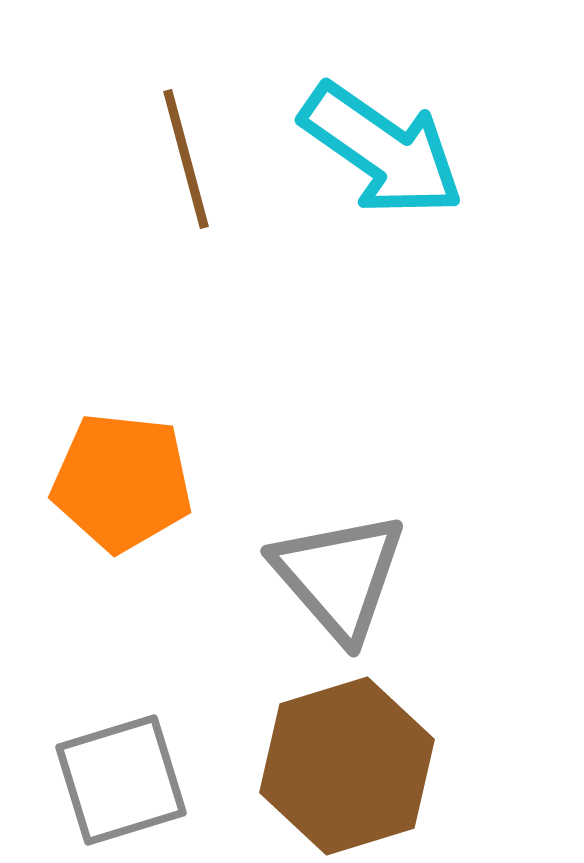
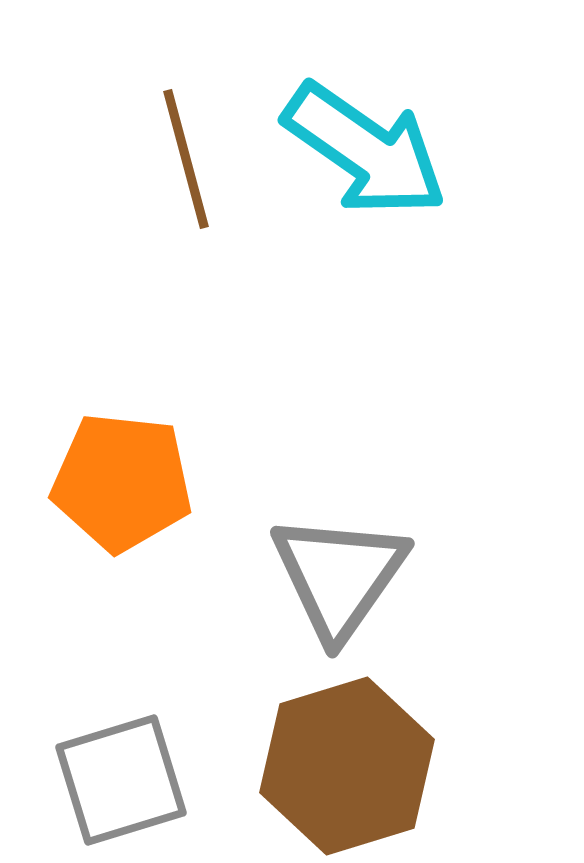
cyan arrow: moved 17 px left
gray triangle: rotated 16 degrees clockwise
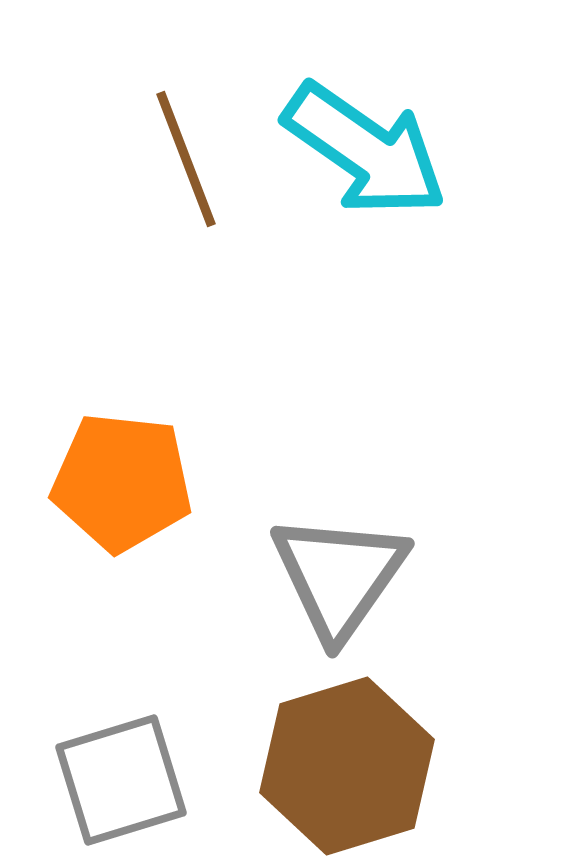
brown line: rotated 6 degrees counterclockwise
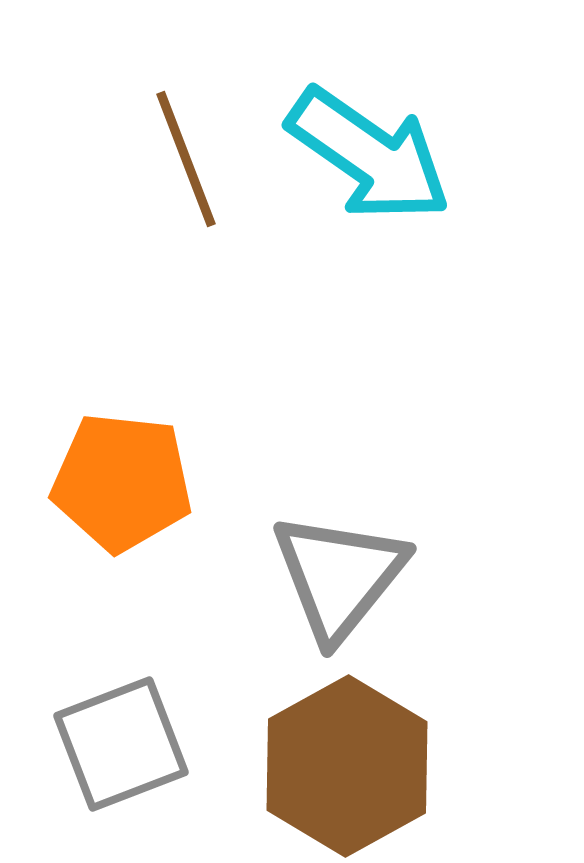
cyan arrow: moved 4 px right, 5 px down
gray triangle: rotated 4 degrees clockwise
brown hexagon: rotated 12 degrees counterclockwise
gray square: moved 36 px up; rotated 4 degrees counterclockwise
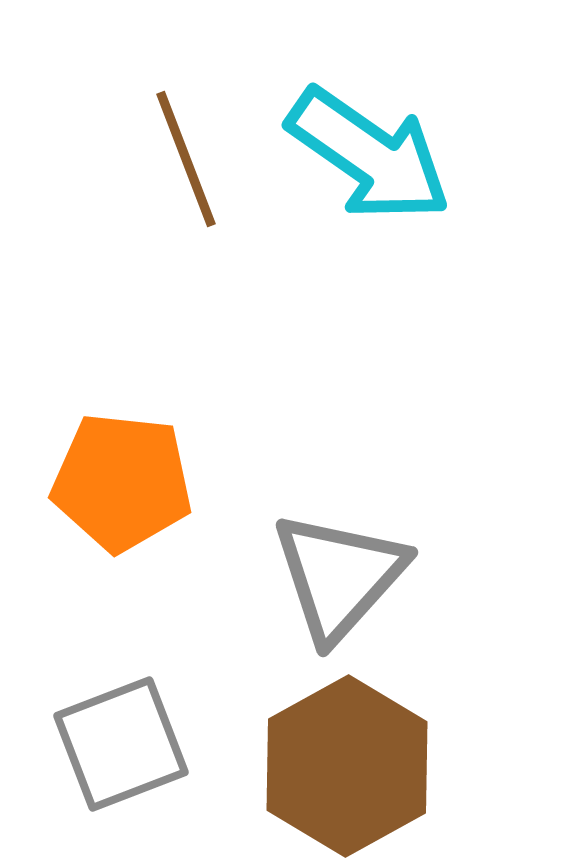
gray triangle: rotated 3 degrees clockwise
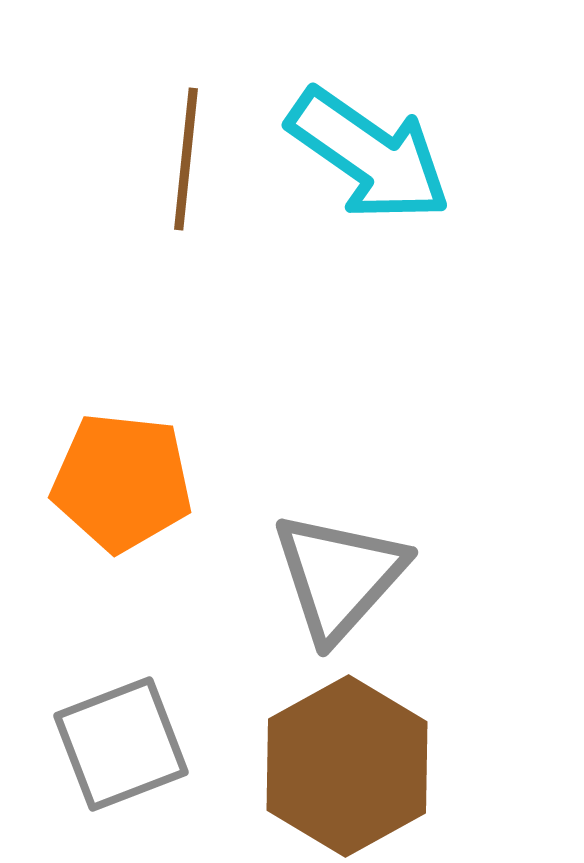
brown line: rotated 27 degrees clockwise
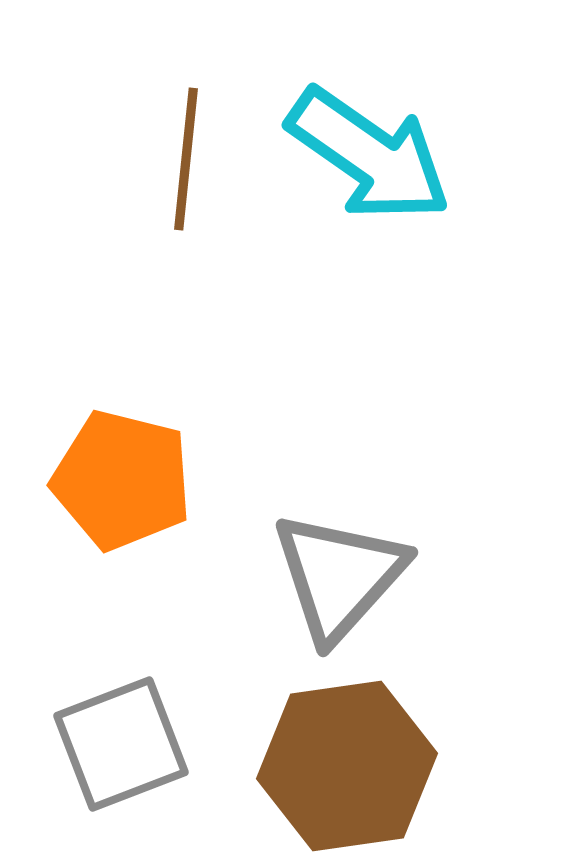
orange pentagon: moved 2 px up; rotated 8 degrees clockwise
brown hexagon: rotated 21 degrees clockwise
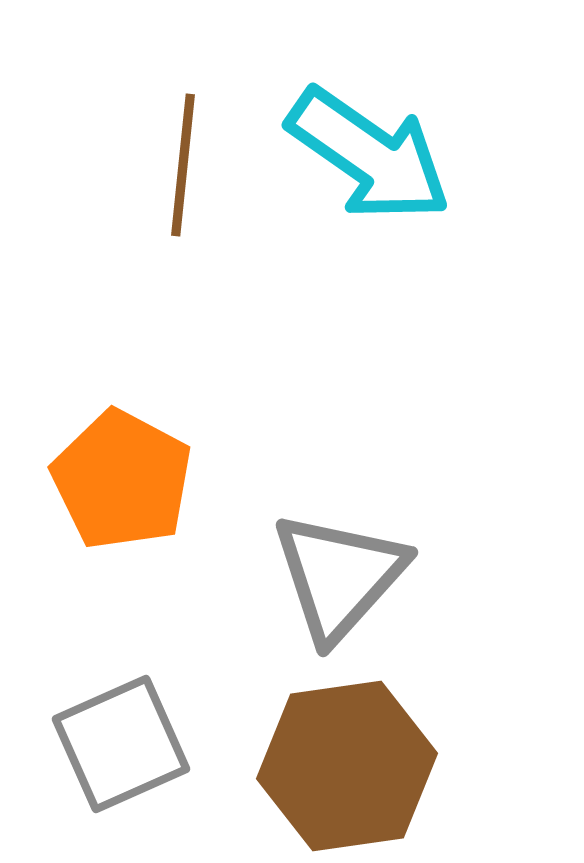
brown line: moved 3 px left, 6 px down
orange pentagon: rotated 14 degrees clockwise
gray square: rotated 3 degrees counterclockwise
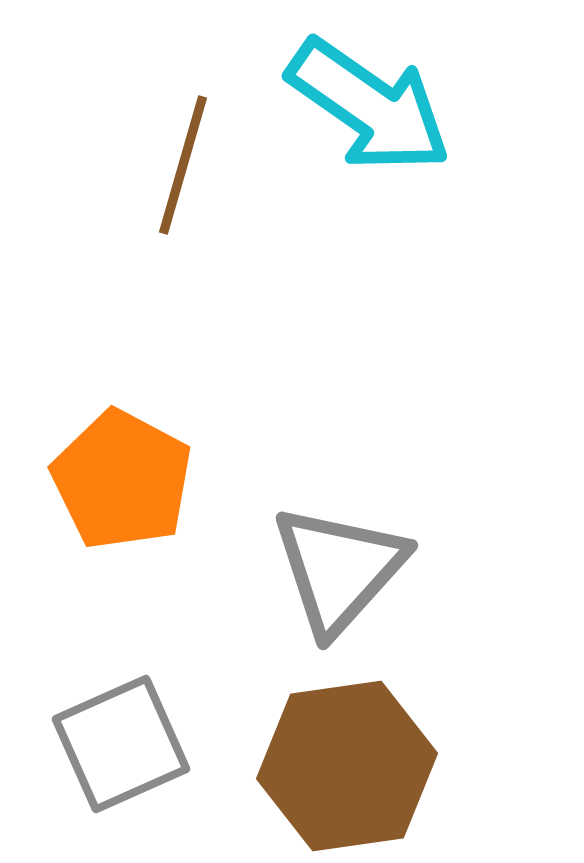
cyan arrow: moved 49 px up
brown line: rotated 10 degrees clockwise
gray triangle: moved 7 px up
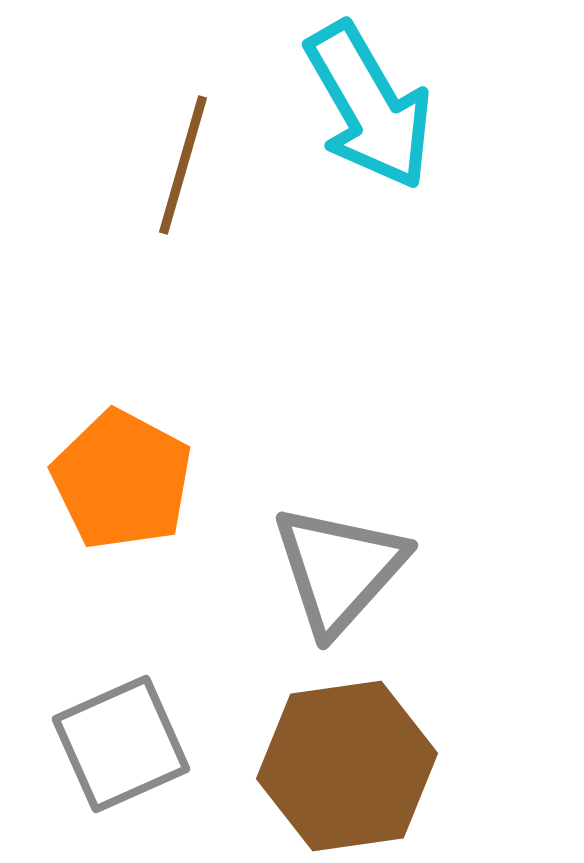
cyan arrow: rotated 25 degrees clockwise
